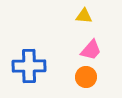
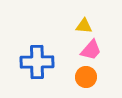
yellow triangle: moved 10 px down
blue cross: moved 8 px right, 4 px up
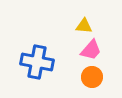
blue cross: rotated 12 degrees clockwise
orange circle: moved 6 px right
